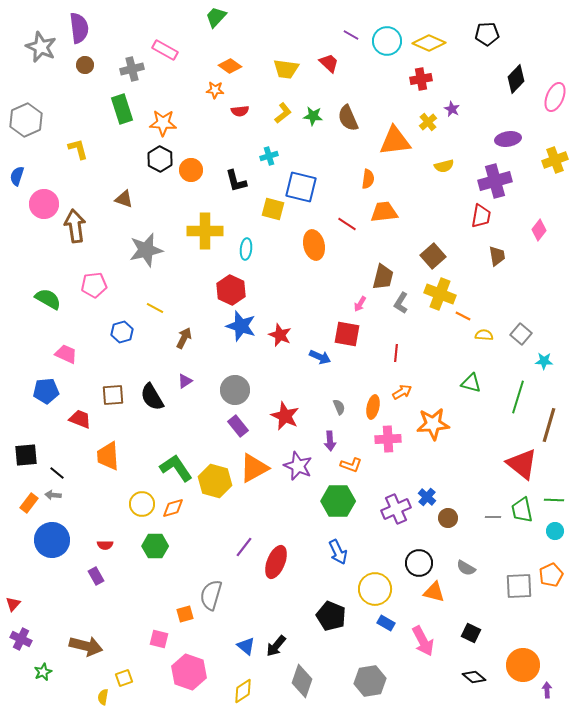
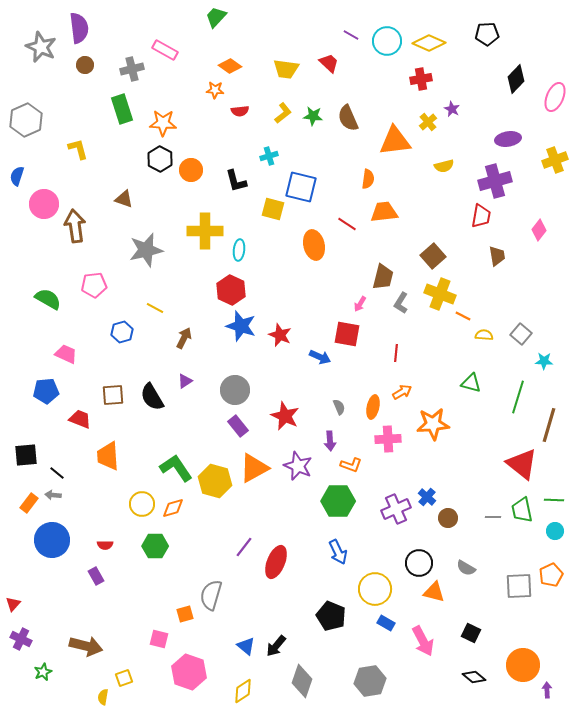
cyan ellipse at (246, 249): moved 7 px left, 1 px down
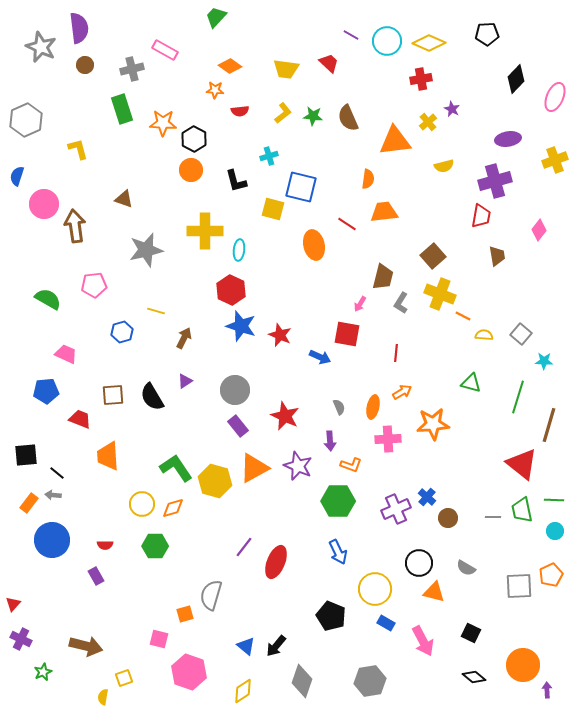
black hexagon at (160, 159): moved 34 px right, 20 px up
yellow line at (155, 308): moved 1 px right, 3 px down; rotated 12 degrees counterclockwise
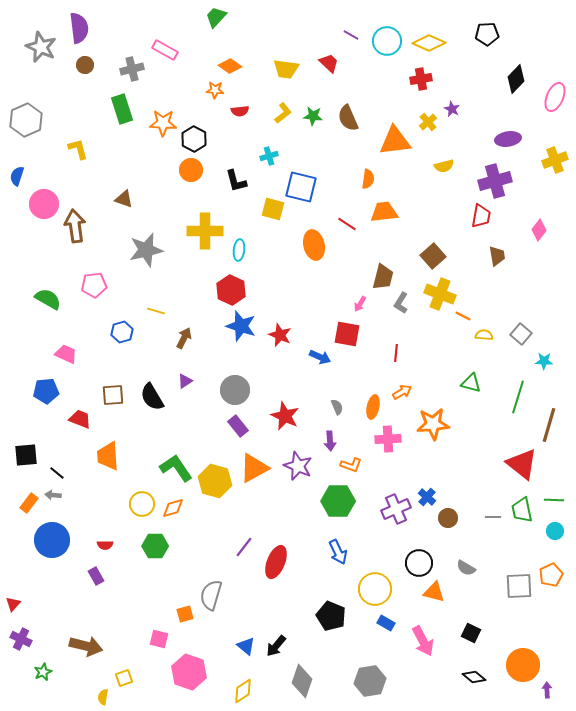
gray semicircle at (339, 407): moved 2 px left
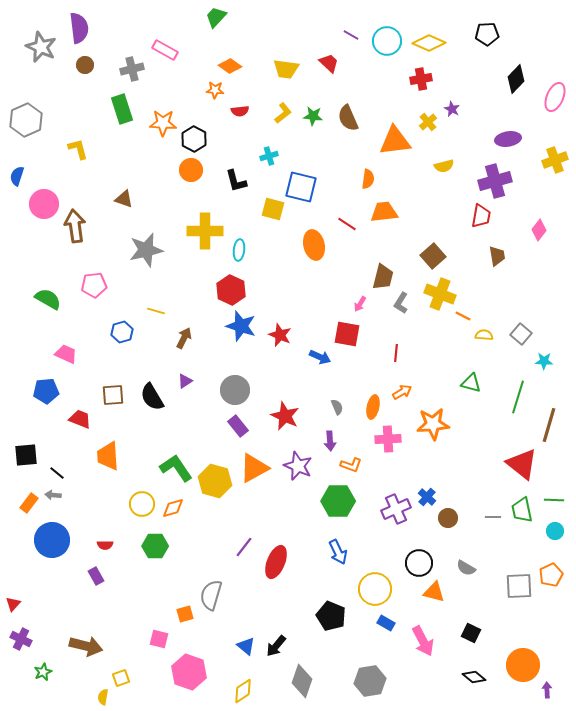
yellow square at (124, 678): moved 3 px left
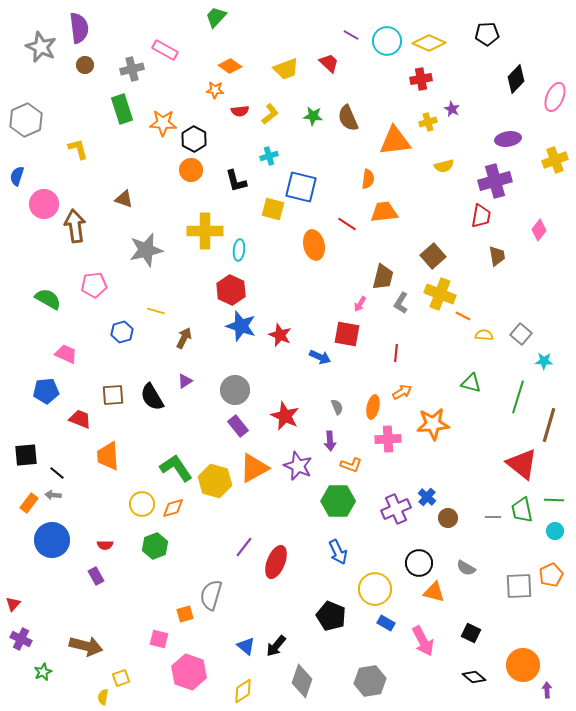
yellow trapezoid at (286, 69): rotated 28 degrees counterclockwise
yellow L-shape at (283, 113): moved 13 px left, 1 px down
yellow cross at (428, 122): rotated 24 degrees clockwise
green hexagon at (155, 546): rotated 20 degrees counterclockwise
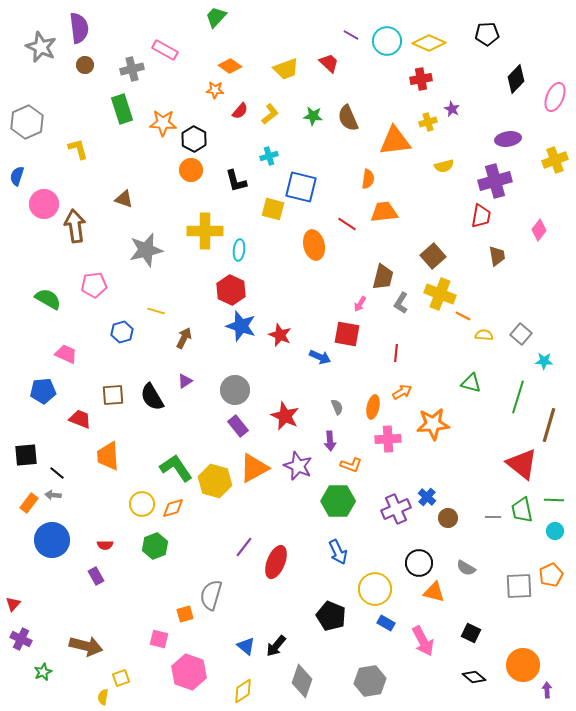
red semicircle at (240, 111): rotated 42 degrees counterclockwise
gray hexagon at (26, 120): moved 1 px right, 2 px down
blue pentagon at (46, 391): moved 3 px left
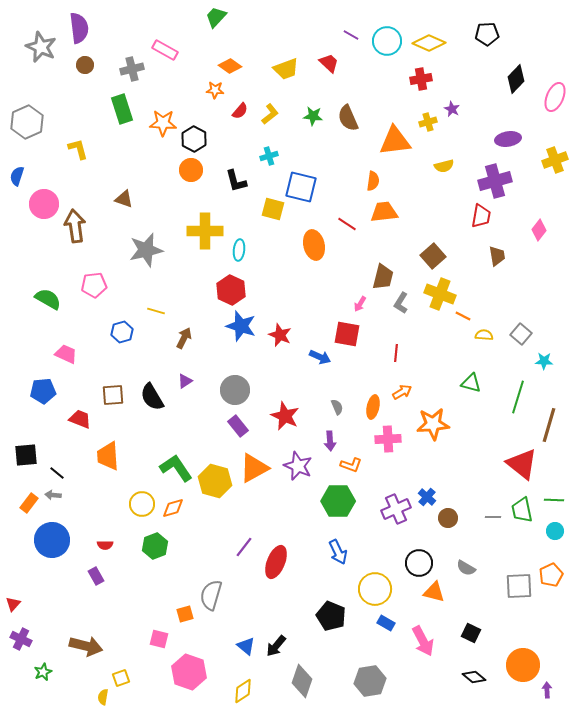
orange semicircle at (368, 179): moved 5 px right, 2 px down
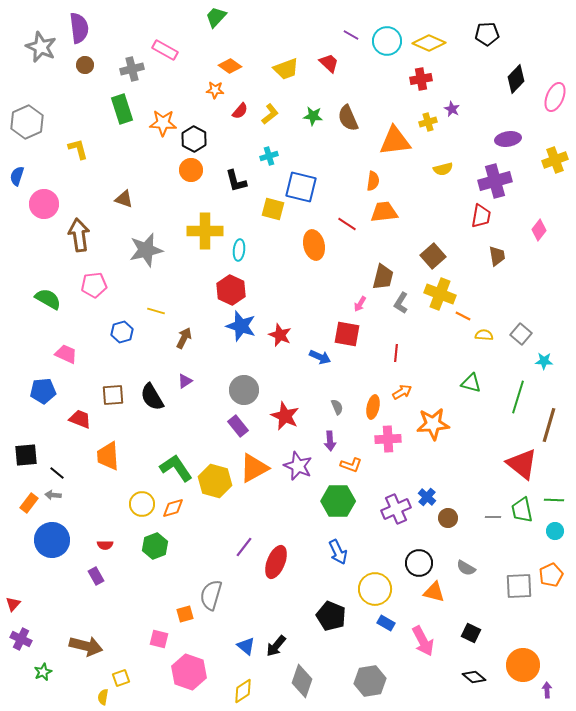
yellow semicircle at (444, 166): moved 1 px left, 3 px down
brown arrow at (75, 226): moved 4 px right, 9 px down
gray circle at (235, 390): moved 9 px right
